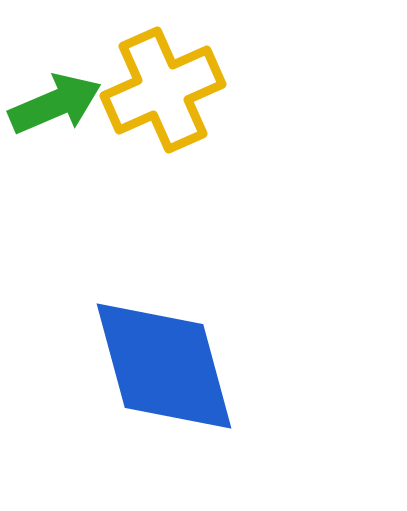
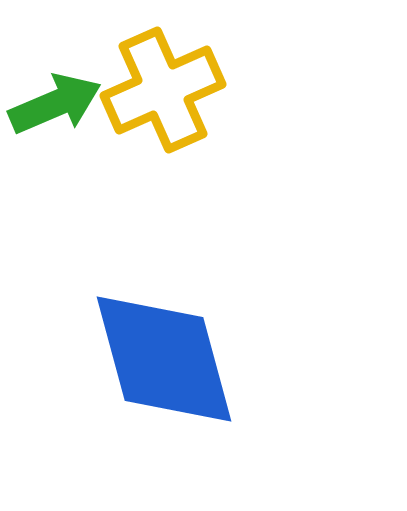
blue diamond: moved 7 px up
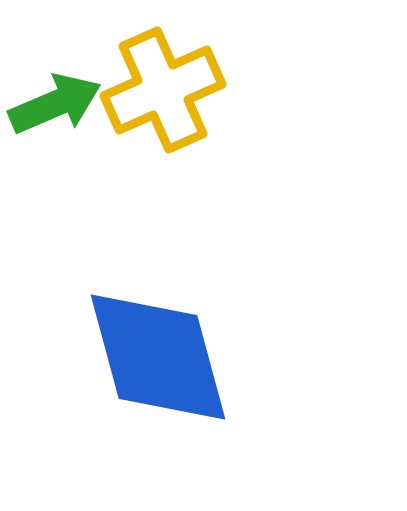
blue diamond: moved 6 px left, 2 px up
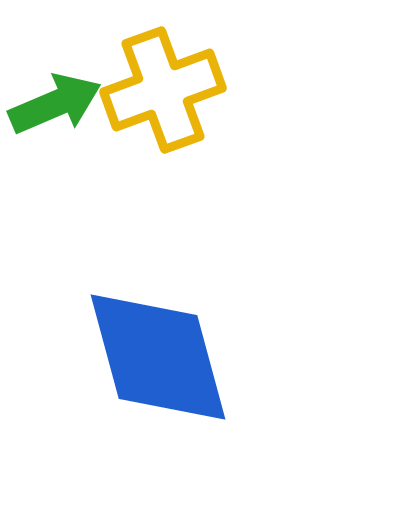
yellow cross: rotated 4 degrees clockwise
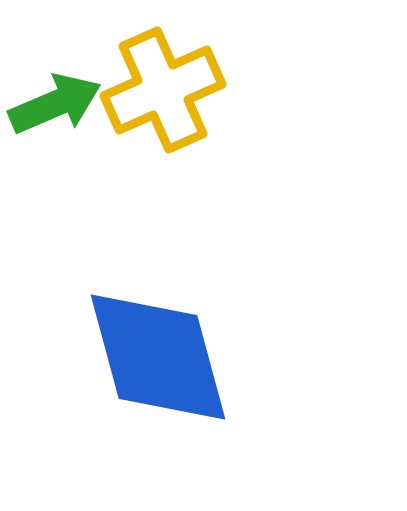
yellow cross: rotated 4 degrees counterclockwise
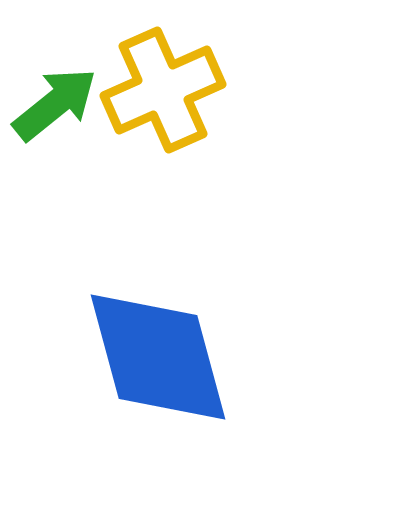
green arrow: rotated 16 degrees counterclockwise
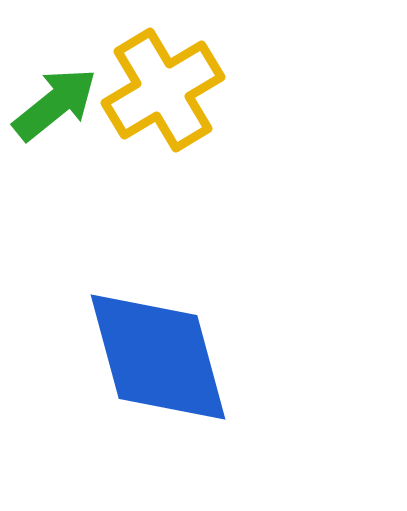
yellow cross: rotated 7 degrees counterclockwise
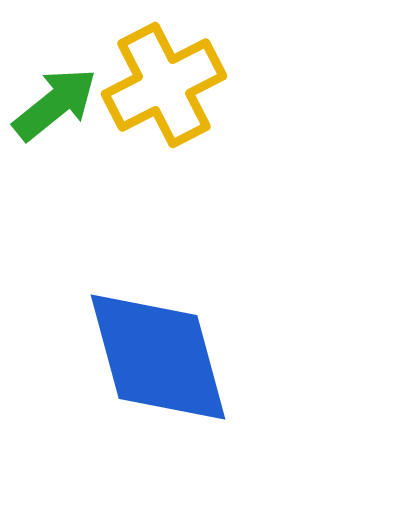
yellow cross: moved 1 px right, 5 px up; rotated 4 degrees clockwise
